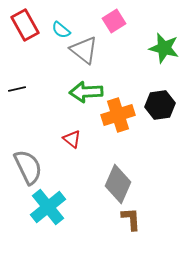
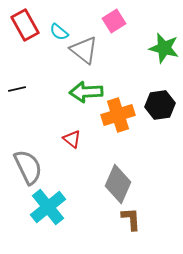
cyan semicircle: moved 2 px left, 2 px down
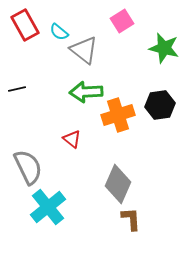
pink square: moved 8 px right
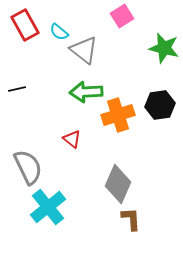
pink square: moved 5 px up
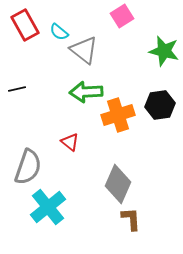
green star: moved 3 px down
red triangle: moved 2 px left, 3 px down
gray semicircle: rotated 45 degrees clockwise
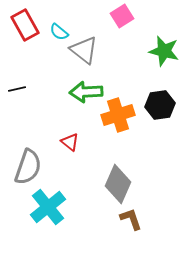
brown L-shape: rotated 15 degrees counterclockwise
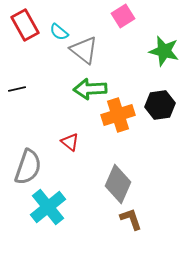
pink square: moved 1 px right
green arrow: moved 4 px right, 3 px up
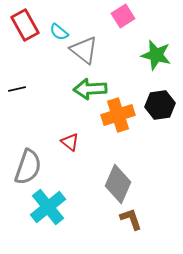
green star: moved 8 px left, 4 px down
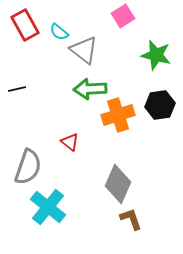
cyan cross: rotated 12 degrees counterclockwise
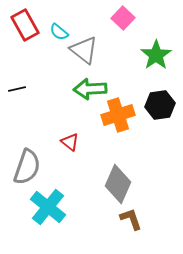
pink square: moved 2 px down; rotated 15 degrees counterclockwise
green star: rotated 24 degrees clockwise
gray semicircle: moved 1 px left
